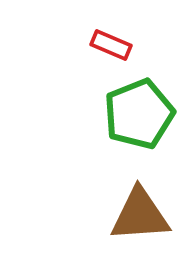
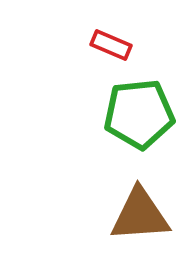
green pentagon: rotated 16 degrees clockwise
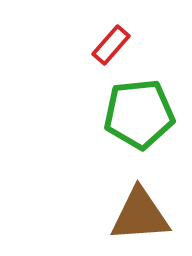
red rectangle: rotated 72 degrees counterclockwise
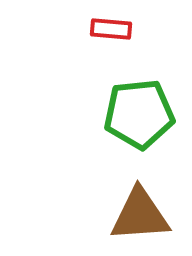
red rectangle: moved 16 px up; rotated 54 degrees clockwise
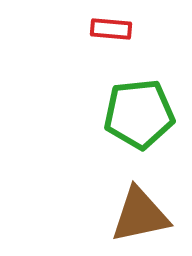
brown triangle: rotated 8 degrees counterclockwise
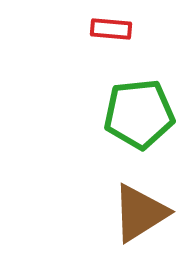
brown triangle: moved 2 px up; rotated 20 degrees counterclockwise
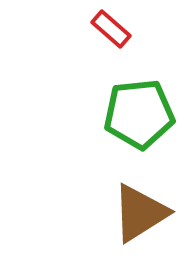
red rectangle: rotated 36 degrees clockwise
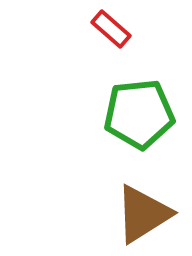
brown triangle: moved 3 px right, 1 px down
